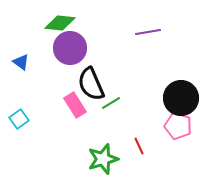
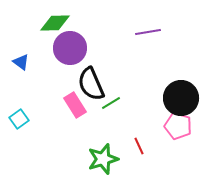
green diamond: moved 5 px left; rotated 8 degrees counterclockwise
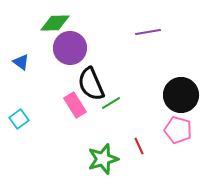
black circle: moved 3 px up
pink pentagon: moved 4 px down
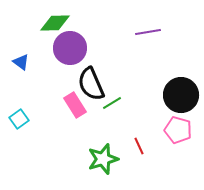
green line: moved 1 px right
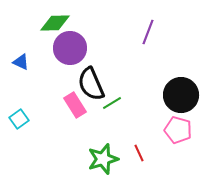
purple line: rotated 60 degrees counterclockwise
blue triangle: rotated 12 degrees counterclockwise
red line: moved 7 px down
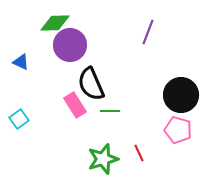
purple circle: moved 3 px up
green line: moved 2 px left, 8 px down; rotated 30 degrees clockwise
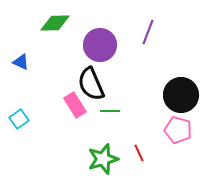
purple circle: moved 30 px right
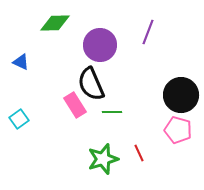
green line: moved 2 px right, 1 px down
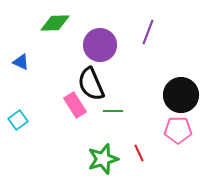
green line: moved 1 px right, 1 px up
cyan square: moved 1 px left, 1 px down
pink pentagon: rotated 16 degrees counterclockwise
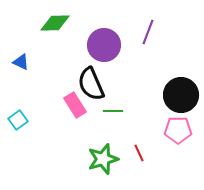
purple circle: moved 4 px right
